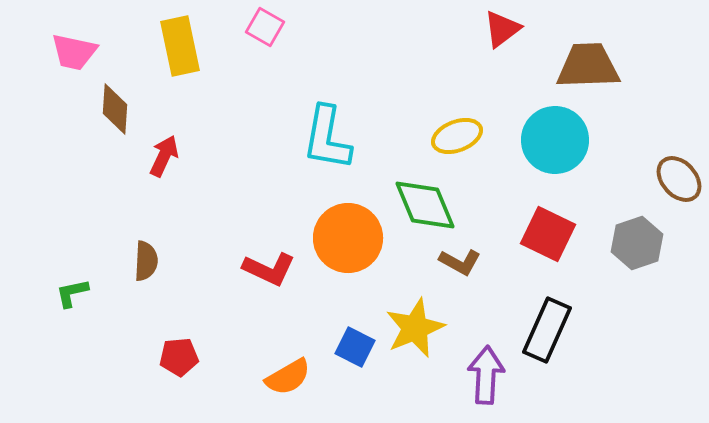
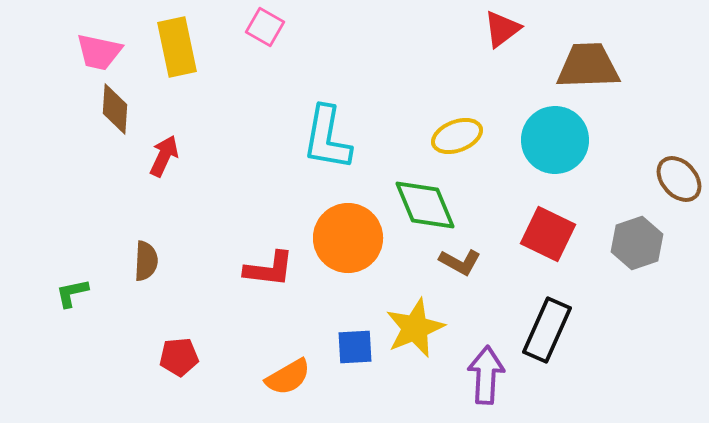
yellow rectangle: moved 3 px left, 1 px down
pink trapezoid: moved 25 px right
red L-shape: rotated 18 degrees counterclockwise
blue square: rotated 30 degrees counterclockwise
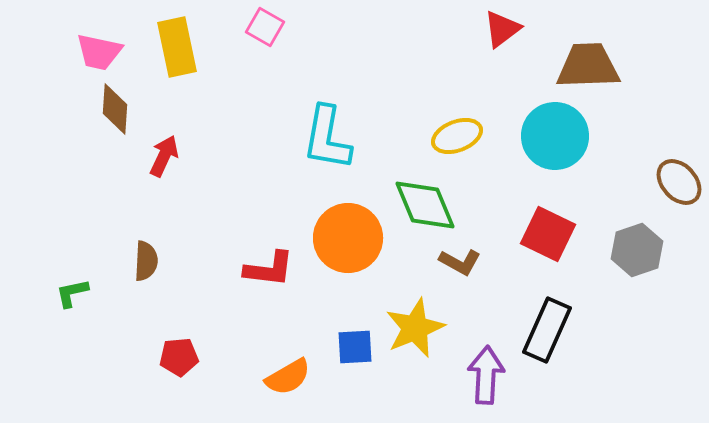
cyan circle: moved 4 px up
brown ellipse: moved 3 px down
gray hexagon: moved 7 px down
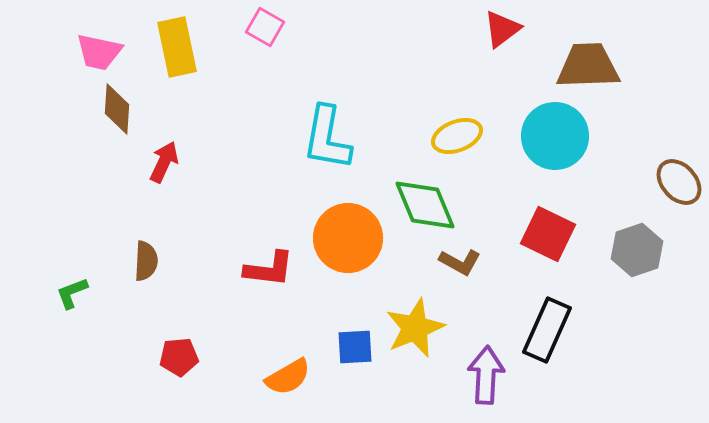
brown diamond: moved 2 px right
red arrow: moved 6 px down
green L-shape: rotated 9 degrees counterclockwise
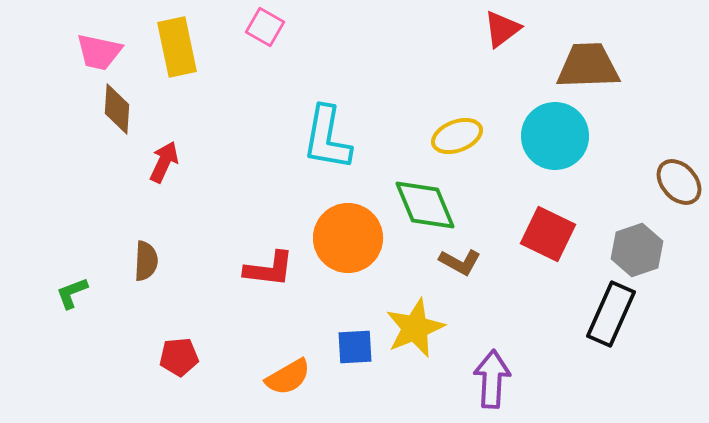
black rectangle: moved 64 px right, 16 px up
purple arrow: moved 6 px right, 4 px down
